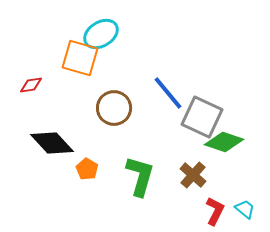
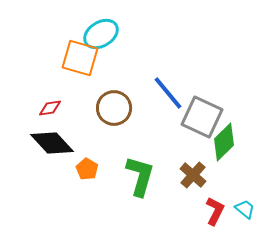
red diamond: moved 19 px right, 23 px down
green diamond: rotated 63 degrees counterclockwise
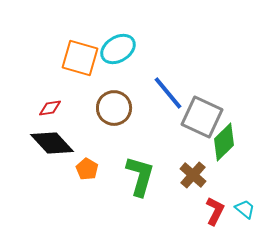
cyan ellipse: moved 17 px right, 15 px down
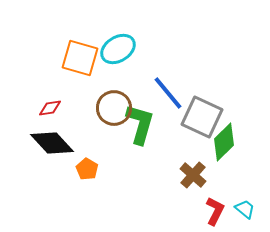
green L-shape: moved 52 px up
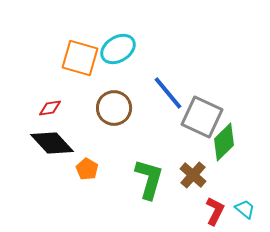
green L-shape: moved 9 px right, 55 px down
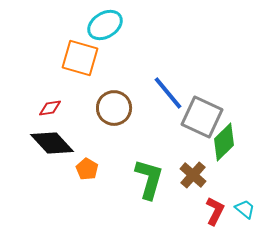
cyan ellipse: moved 13 px left, 24 px up
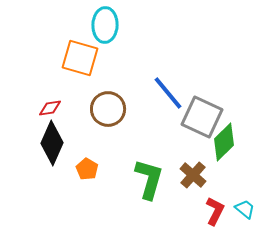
cyan ellipse: rotated 56 degrees counterclockwise
brown circle: moved 6 px left, 1 px down
black diamond: rotated 66 degrees clockwise
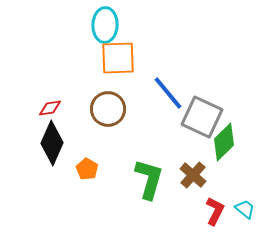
orange square: moved 38 px right; rotated 18 degrees counterclockwise
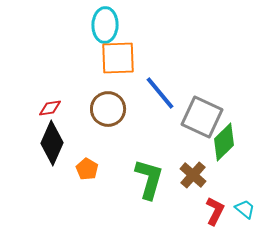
blue line: moved 8 px left
